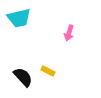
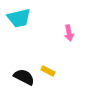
pink arrow: rotated 28 degrees counterclockwise
black semicircle: moved 1 px right; rotated 20 degrees counterclockwise
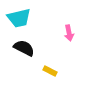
yellow rectangle: moved 2 px right
black semicircle: moved 29 px up
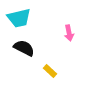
yellow rectangle: rotated 16 degrees clockwise
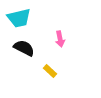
pink arrow: moved 9 px left, 6 px down
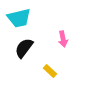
pink arrow: moved 3 px right
black semicircle: rotated 80 degrees counterclockwise
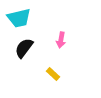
pink arrow: moved 2 px left, 1 px down; rotated 21 degrees clockwise
yellow rectangle: moved 3 px right, 3 px down
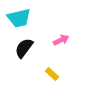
pink arrow: rotated 126 degrees counterclockwise
yellow rectangle: moved 1 px left
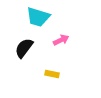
cyan trapezoid: moved 19 px right, 1 px up; rotated 30 degrees clockwise
yellow rectangle: rotated 32 degrees counterclockwise
